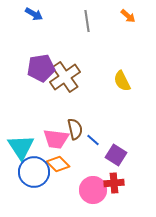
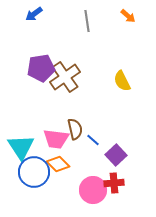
blue arrow: rotated 114 degrees clockwise
purple square: rotated 15 degrees clockwise
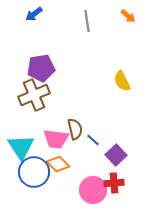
brown cross: moved 31 px left, 18 px down; rotated 12 degrees clockwise
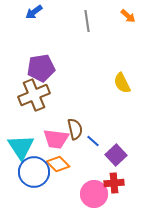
blue arrow: moved 2 px up
yellow semicircle: moved 2 px down
blue line: moved 1 px down
pink circle: moved 1 px right, 4 px down
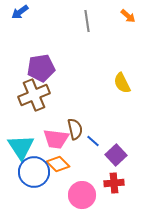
blue arrow: moved 14 px left
pink circle: moved 12 px left, 1 px down
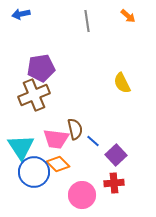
blue arrow: moved 1 px right, 2 px down; rotated 24 degrees clockwise
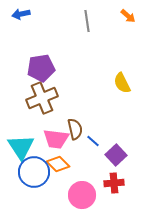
brown cross: moved 8 px right, 3 px down
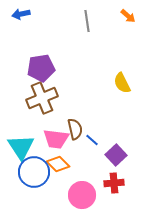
blue line: moved 1 px left, 1 px up
